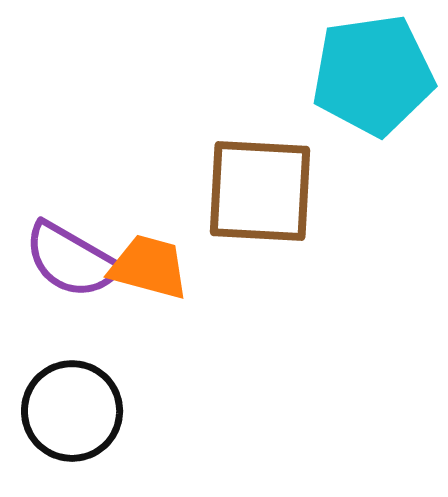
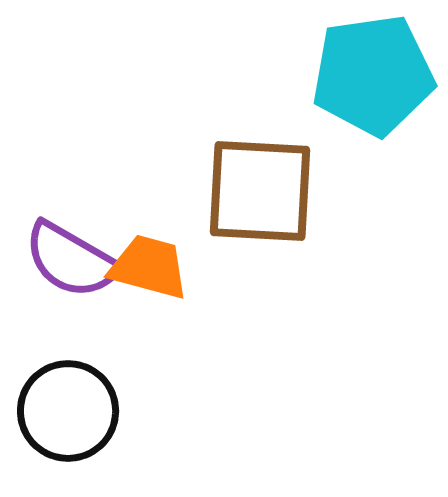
black circle: moved 4 px left
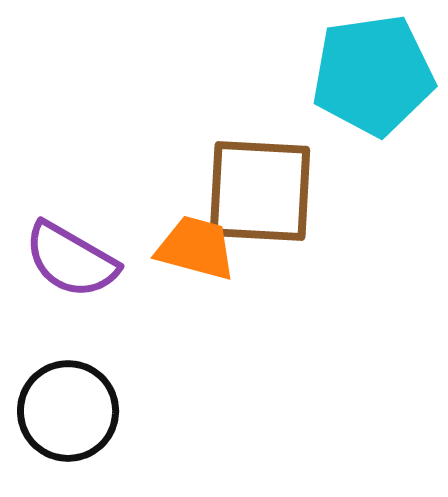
orange trapezoid: moved 47 px right, 19 px up
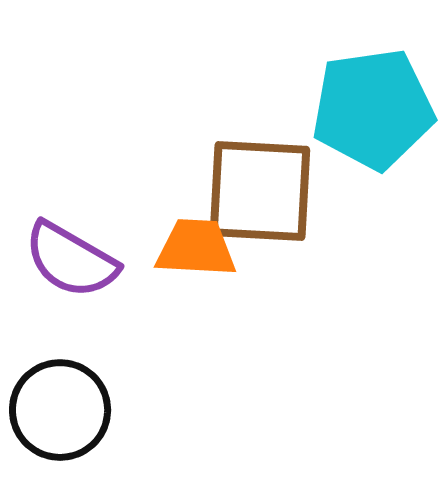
cyan pentagon: moved 34 px down
orange trapezoid: rotated 12 degrees counterclockwise
black circle: moved 8 px left, 1 px up
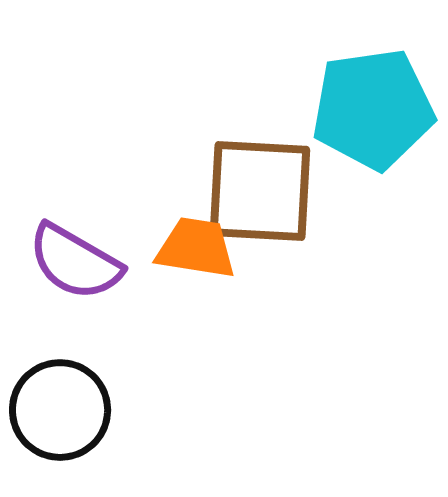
orange trapezoid: rotated 6 degrees clockwise
purple semicircle: moved 4 px right, 2 px down
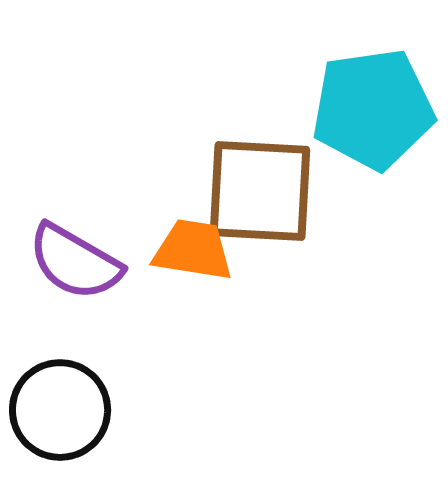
orange trapezoid: moved 3 px left, 2 px down
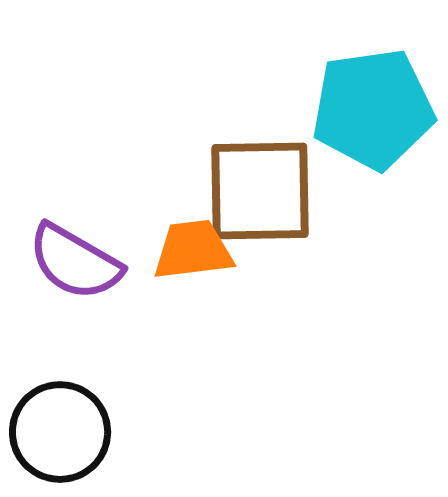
brown square: rotated 4 degrees counterclockwise
orange trapezoid: rotated 16 degrees counterclockwise
black circle: moved 22 px down
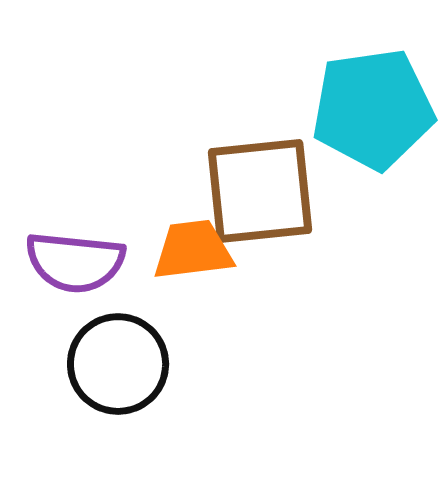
brown square: rotated 5 degrees counterclockwise
purple semicircle: rotated 24 degrees counterclockwise
black circle: moved 58 px right, 68 px up
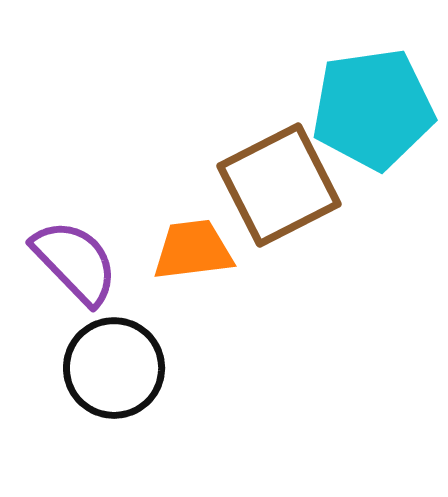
brown square: moved 19 px right, 6 px up; rotated 21 degrees counterclockwise
purple semicircle: rotated 140 degrees counterclockwise
black circle: moved 4 px left, 4 px down
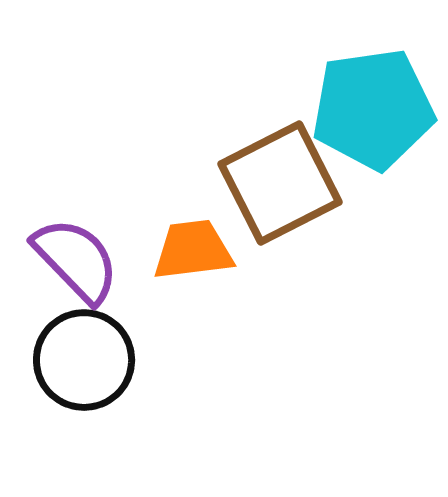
brown square: moved 1 px right, 2 px up
purple semicircle: moved 1 px right, 2 px up
black circle: moved 30 px left, 8 px up
